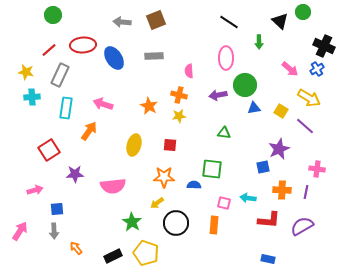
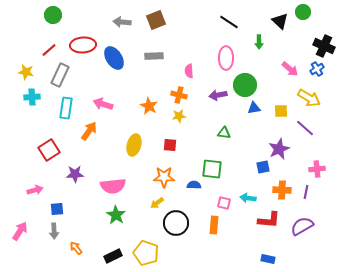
yellow square at (281, 111): rotated 32 degrees counterclockwise
purple line at (305, 126): moved 2 px down
pink cross at (317, 169): rotated 14 degrees counterclockwise
green star at (132, 222): moved 16 px left, 7 px up
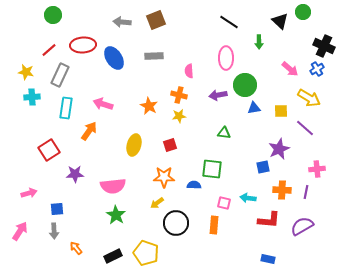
red square at (170, 145): rotated 24 degrees counterclockwise
pink arrow at (35, 190): moved 6 px left, 3 px down
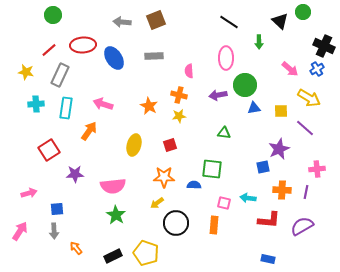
cyan cross at (32, 97): moved 4 px right, 7 px down
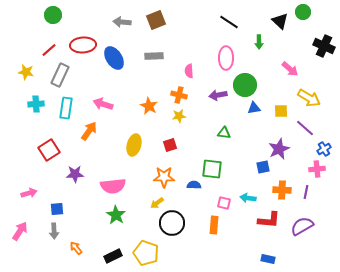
blue cross at (317, 69): moved 7 px right, 80 px down
black circle at (176, 223): moved 4 px left
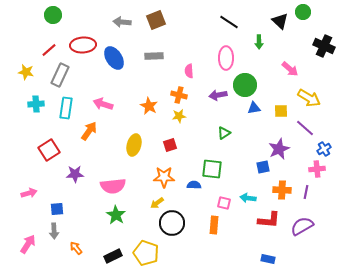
green triangle at (224, 133): rotated 40 degrees counterclockwise
pink arrow at (20, 231): moved 8 px right, 13 px down
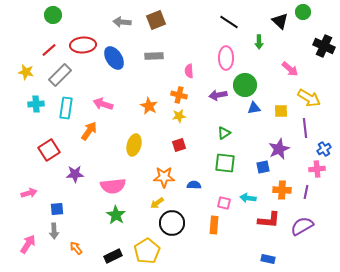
gray rectangle at (60, 75): rotated 20 degrees clockwise
purple line at (305, 128): rotated 42 degrees clockwise
red square at (170, 145): moved 9 px right
green square at (212, 169): moved 13 px right, 6 px up
yellow pentagon at (146, 253): moved 1 px right, 2 px up; rotated 20 degrees clockwise
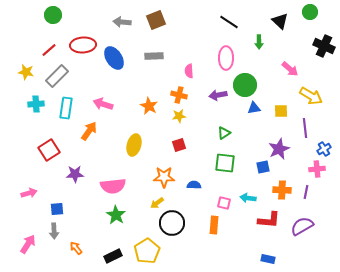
green circle at (303, 12): moved 7 px right
gray rectangle at (60, 75): moved 3 px left, 1 px down
yellow arrow at (309, 98): moved 2 px right, 2 px up
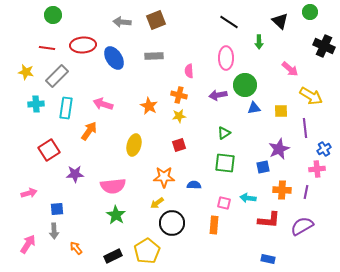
red line at (49, 50): moved 2 px left, 2 px up; rotated 49 degrees clockwise
